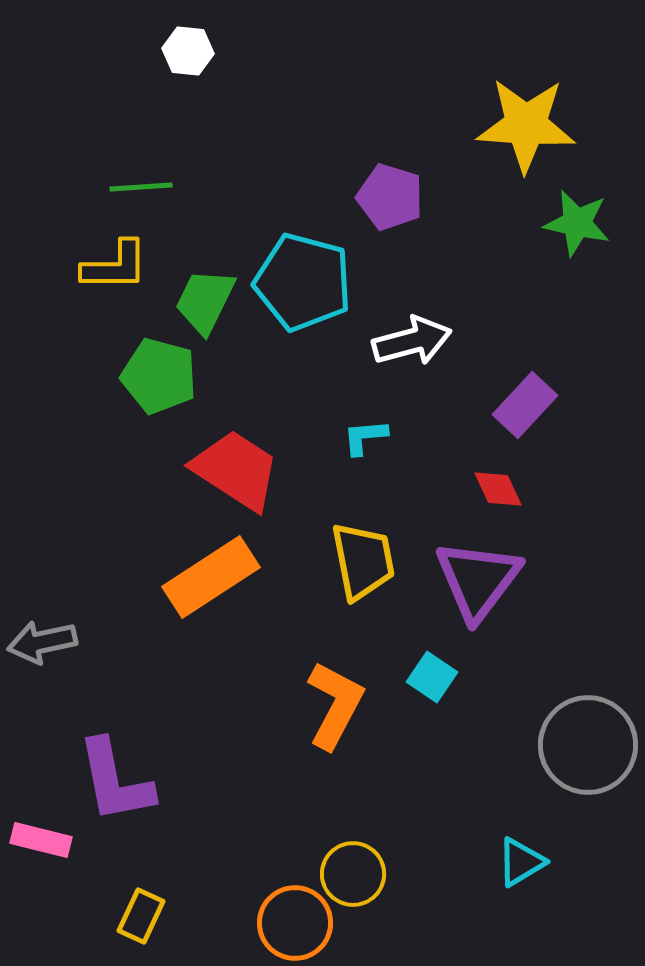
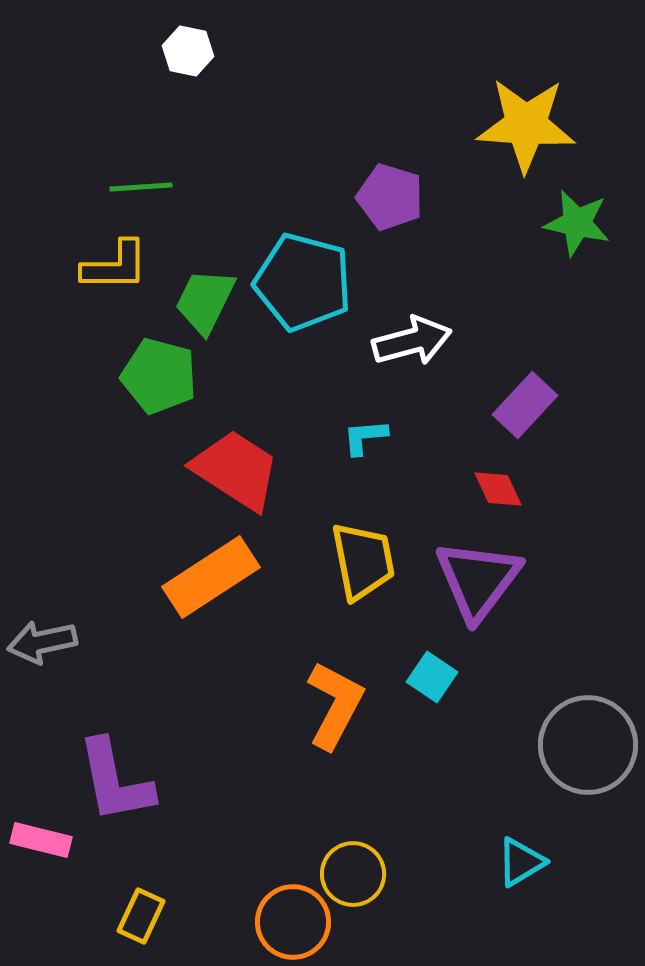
white hexagon: rotated 6 degrees clockwise
orange circle: moved 2 px left, 1 px up
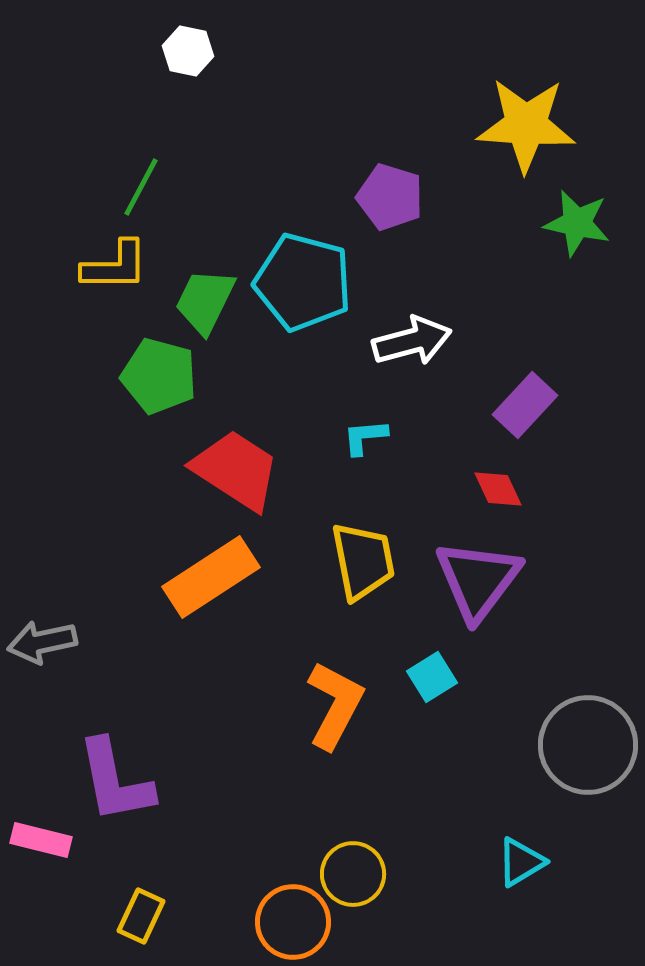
green line: rotated 58 degrees counterclockwise
cyan square: rotated 24 degrees clockwise
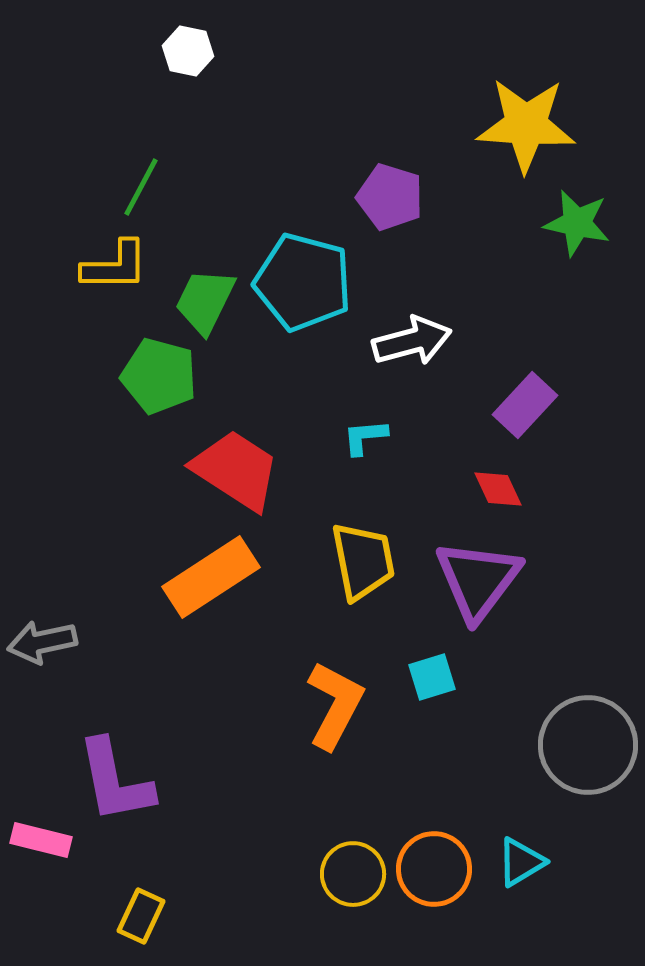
cyan square: rotated 15 degrees clockwise
orange circle: moved 141 px right, 53 px up
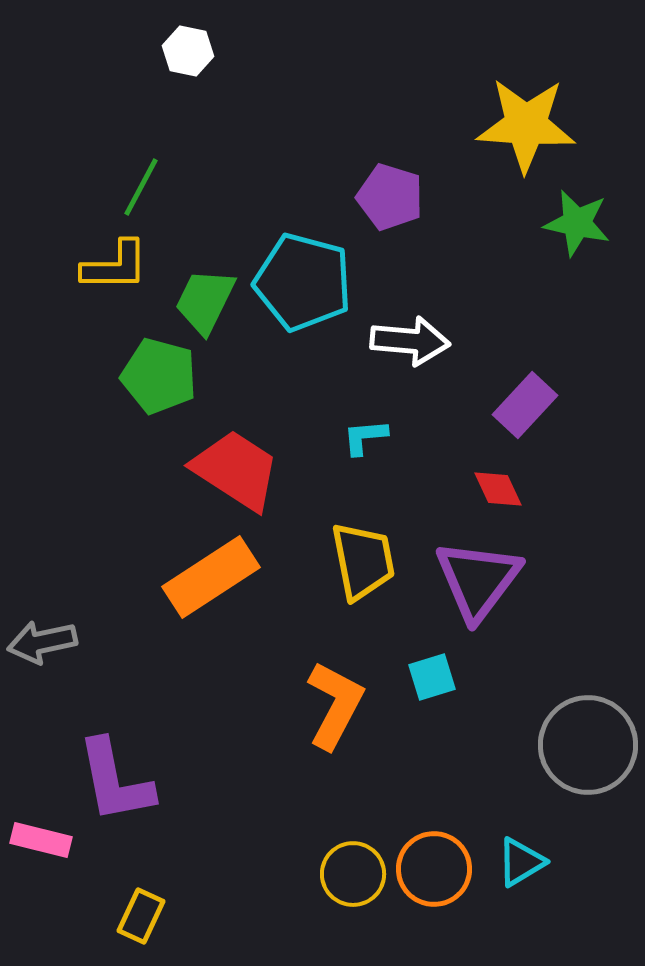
white arrow: moved 2 px left; rotated 20 degrees clockwise
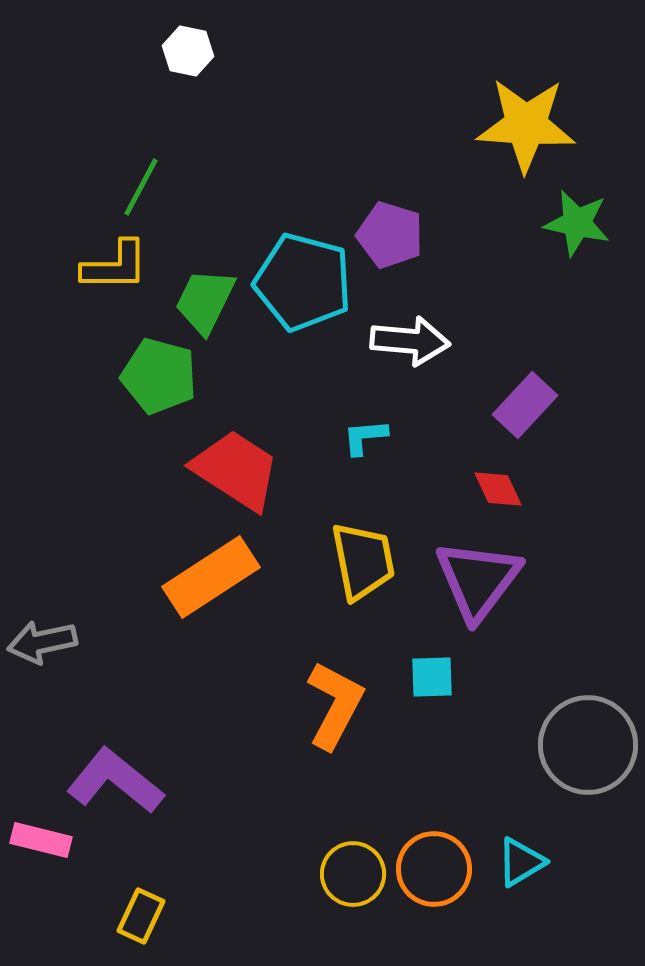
purple pentagon: moved 38 px down
cyan square: rotated 15 degrees clockwise
purple L-shape: rotated 140 degrees clockwise
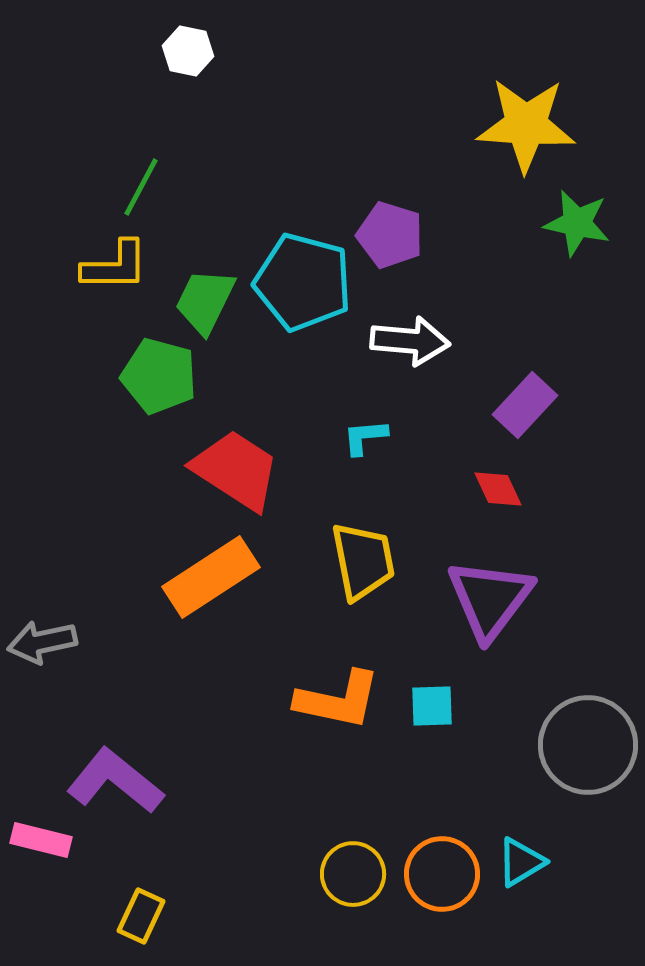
purple triangle: moved 12 px right, 19 px down
cyan square: moved 29 px down
orange L-shape: moved 3 px right, 5 px up; rotated 74 degrees clockwise
orange circle: moved 8 px right, 5 px down
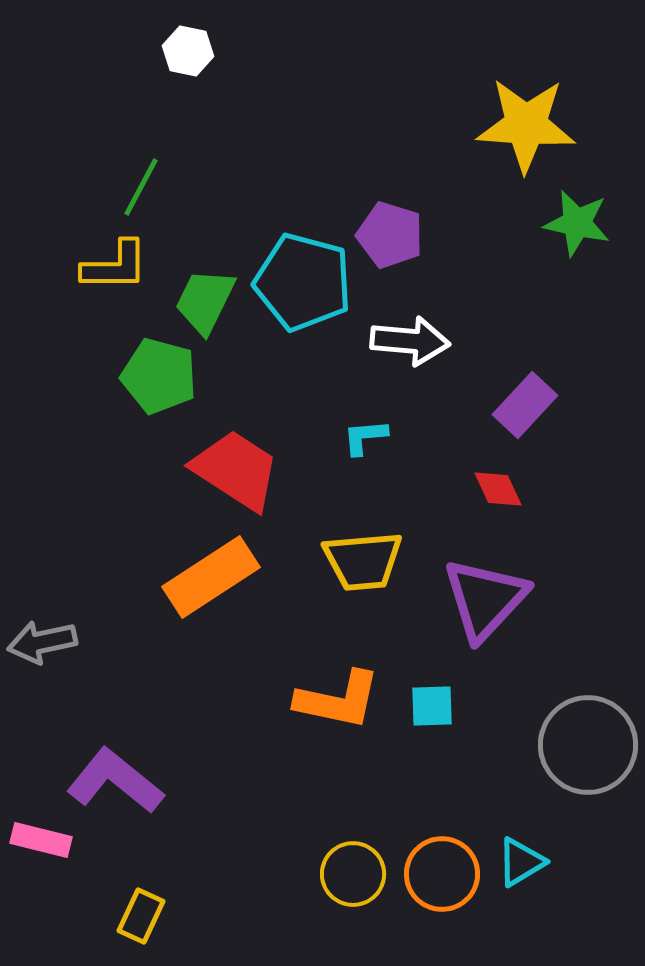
yellow trapezoid: rotated 96 degrees clockwise
purple triangle: moved 5 px left; rotated 6 degrees clockwise
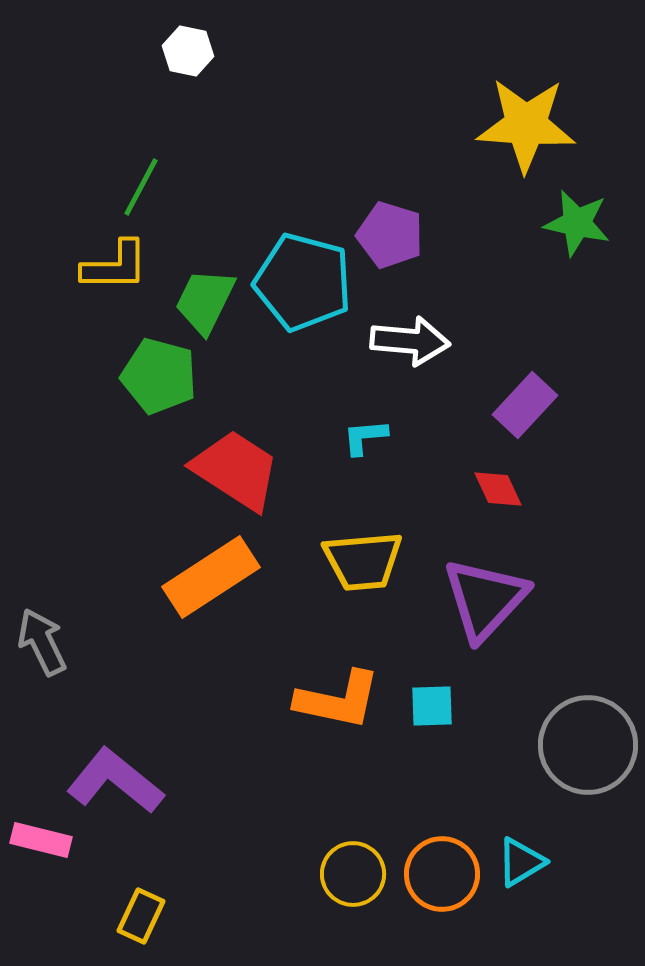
gray arrow: rotated 76 degrees clockwise
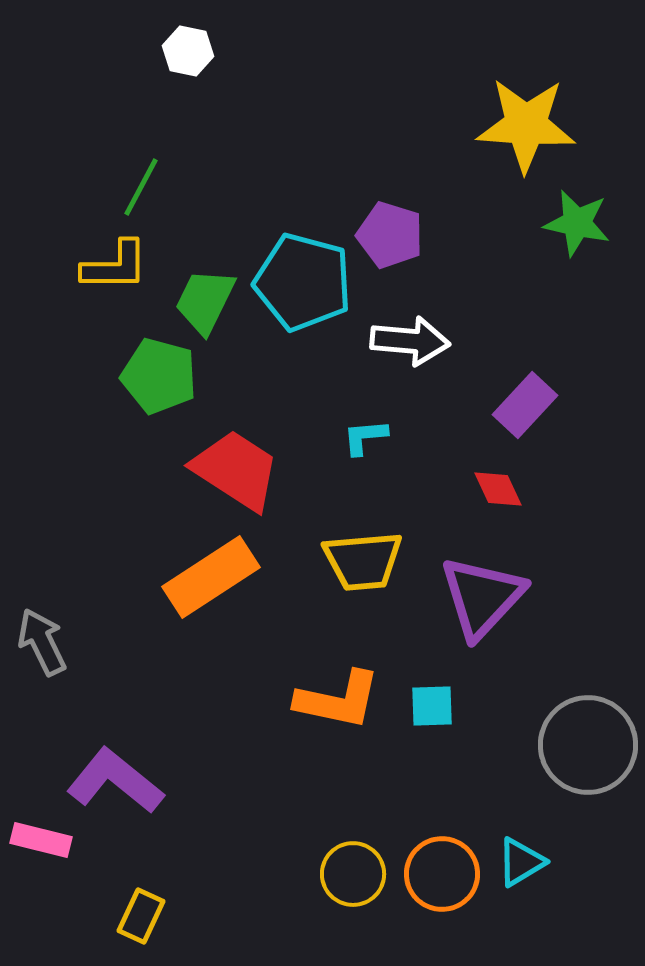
purple triangle: moved 3 px left, 2 px up
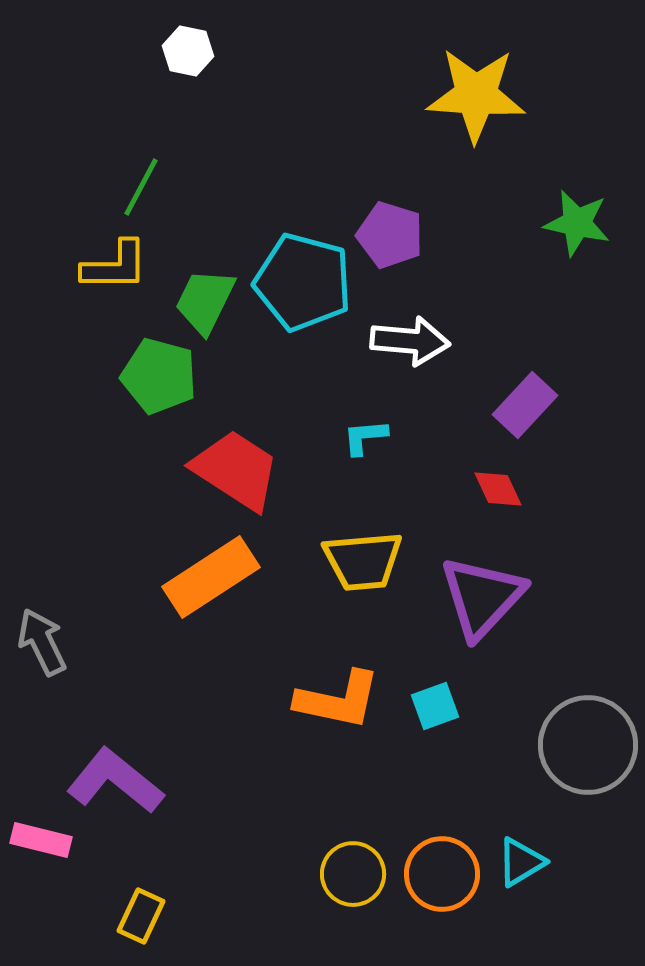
yellow star: moved 50 px left, 30 px up
cyan square: moved 3 px right; rotated 18 degrees counterclockwise
